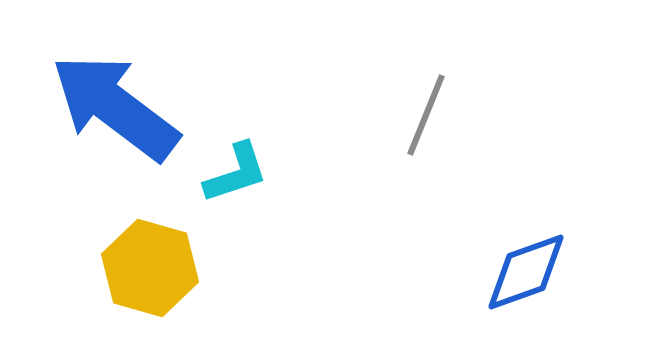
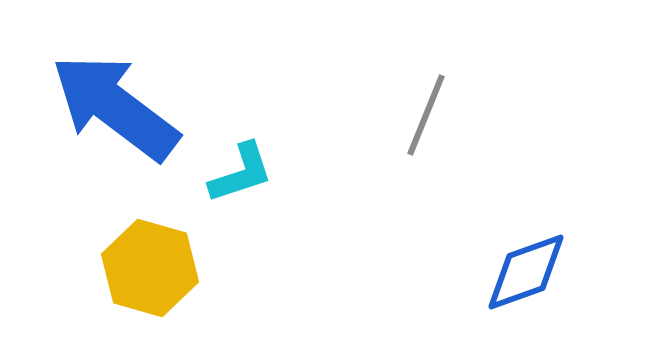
cyan L-shape: moved 5 px right
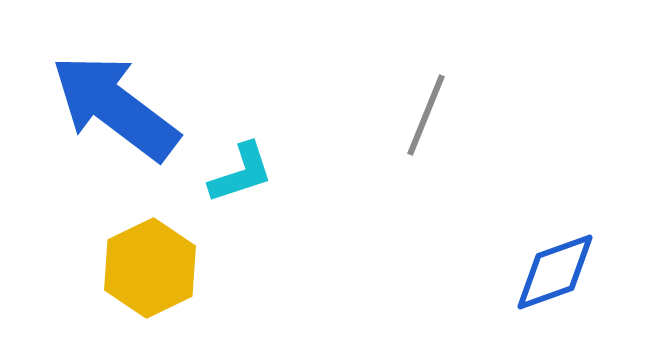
yellow hexagon: rotated 18 degrees clockwise
blue diamond: moved 29 px right
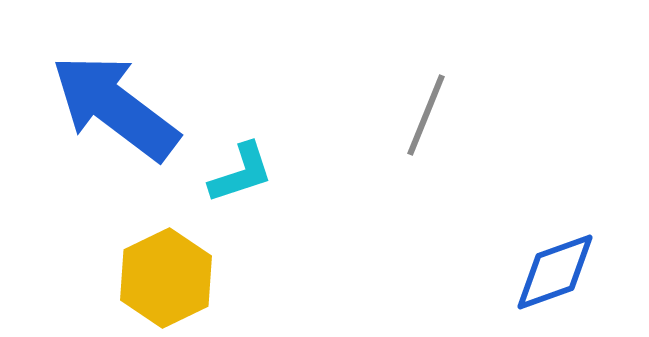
yellow hexagon: moved 16 px right, 10 px down
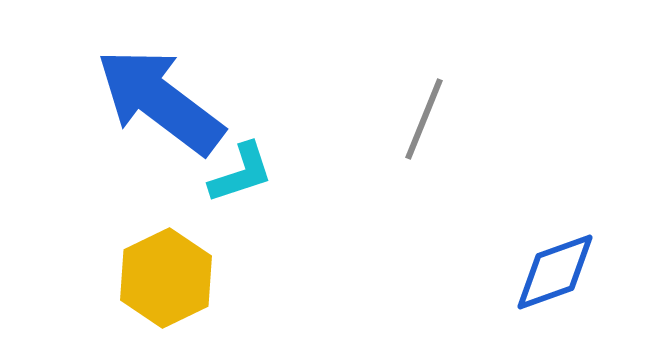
blue arrow: moved 45 px right, 6 px up
gray line: moved 2 px left, 4 px down
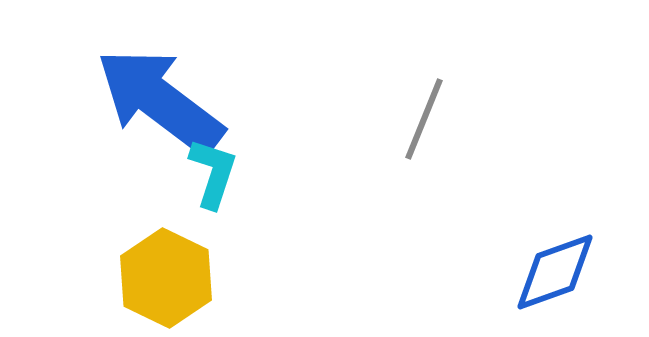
cyan L-shape: moved 28 px left; rotated 54 degrees counterclockwise
yellow hexagon: rotated 8 degrees counterclockwise
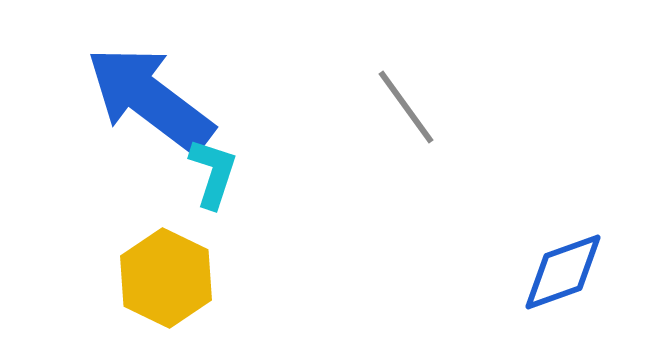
blue arrow: moved 10 px left, 2 px up
gray line: moved 18 px left, 12 px up; rotated 58 degrees counterclockwise
blue diamond: moved 8 px right
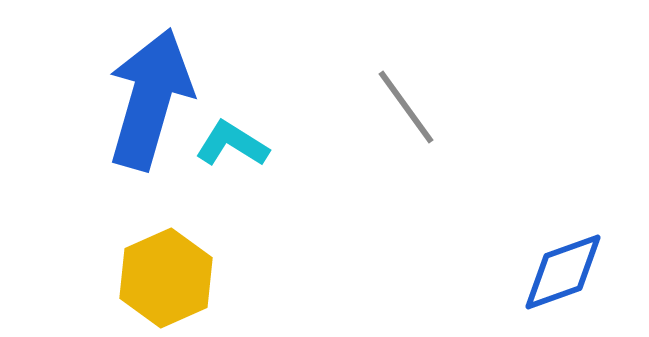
blue arrow: rotated 69 degrees clockwise
cyan L-shape: moved 19 px right, 29 px up; rotated 76 degrees counterclockwise
yellow hexagon: rotated 10 degrees clockwise
